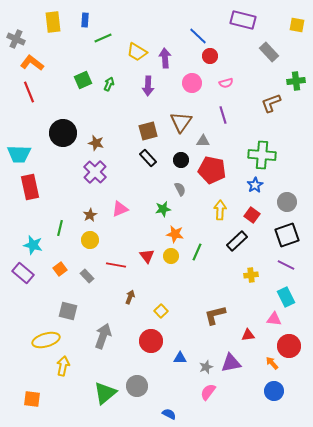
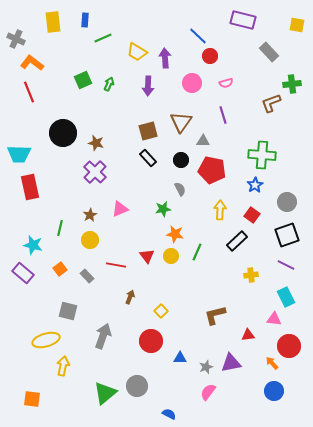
green cross at (296, 81): moved 4 px left, 3 px down
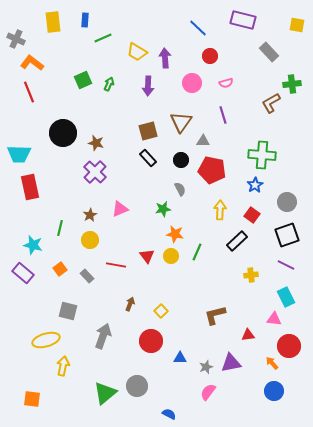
blue line at (198, 36): moved 8 px up
brown L-shape at (271, 103): rotated 10 degrees counterclockwise
brown arrow at (130, 297): moved 7 px down
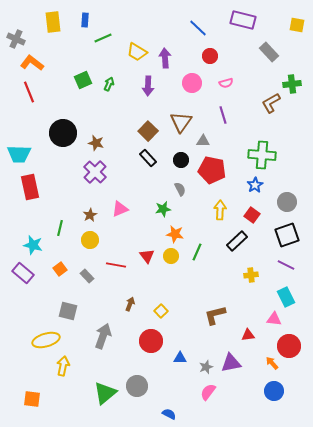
brown square at (148, 131): rotated 30 degrees counterclockwise
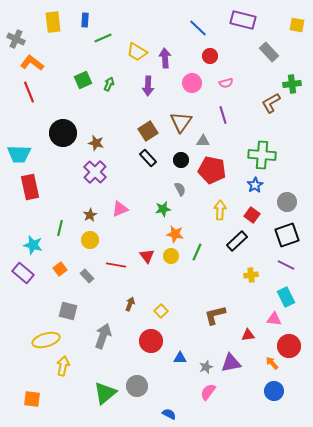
brown square at (148, 131): rotated 12 degrees clockwise
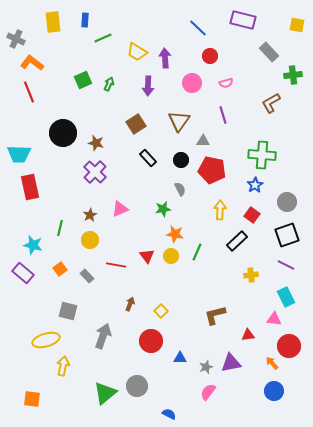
green cross at (292, 84): moved 1 px right, 9 px up
brown triangle at (181, 122): moved 2 px left, 1 px up
brown square at (148, 131): moved 12 px left, 7 px up
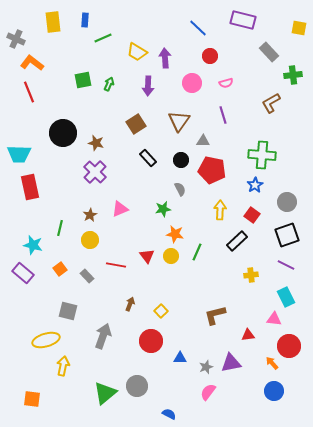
yellow square at (297, 25): moved 2 px right, 3 px down
green square at (83, 80): rotated 12 degrees clockwise
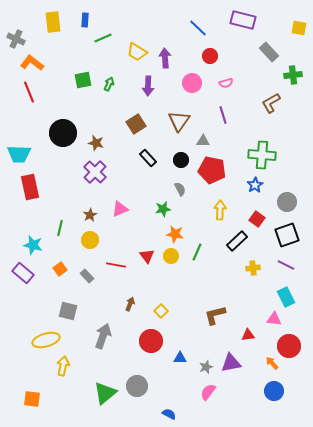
red square at (252, 215): moved 5 px right, 4 px down
yellow cross at (251, 275): moved 2 px right, 7 px up
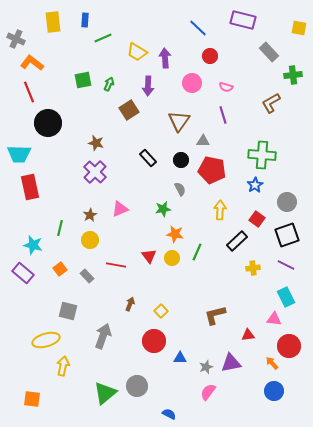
pink semicircle at (226, 83): moved 4 px down; rotated 32 degrees clockwise
brown square at (136, 124): moved 7 px left, 14 px up
black circle at (63, 133): moved 15 px left, 10 px up
red triangle at (147, 256): moved 2 px right
yellow circle at (171, 256): moved 1 px right, 2 px down
red circle at (151, 341): moved 3 px right
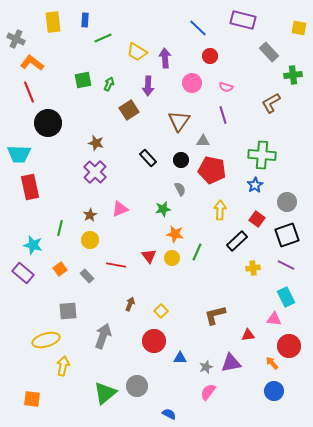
gray square at (68, 311): rotated 18 degrees counterclockwise
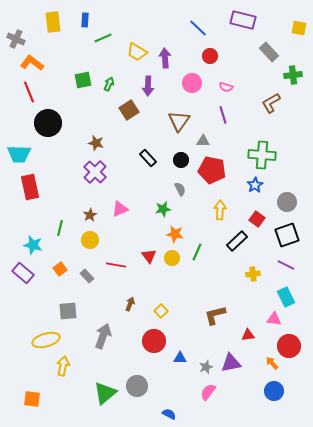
yellow cross at (253, 268): moved 6 px down
